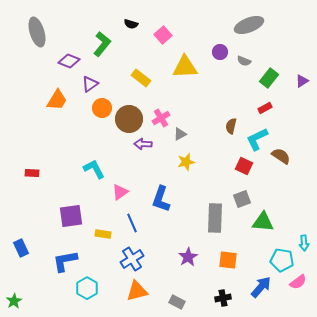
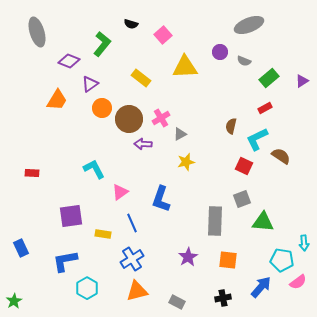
green rectangle at (269, 78): rotated 12 degrees clockwise
gray rectangle at (215, 218): moved 3 px down
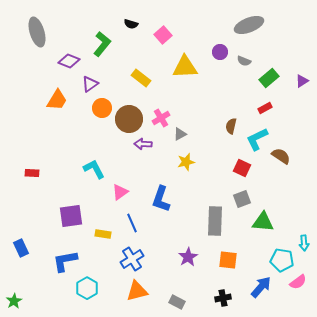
red square at (244, 166): moved 2 px left, 2 px down
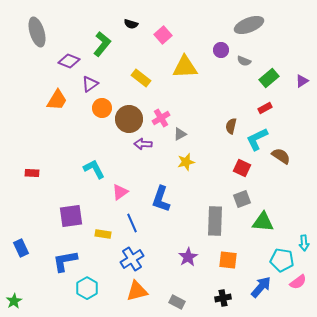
purple circle at (220, 52): moved 1 px right, 2 px up
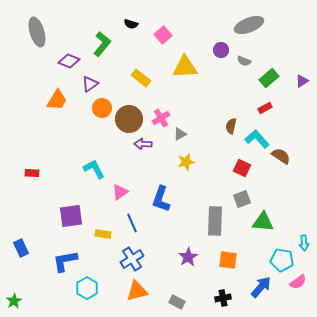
cyan L-shape at (257, 139): rotated 75 degrees clockwise
